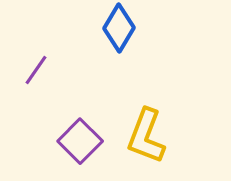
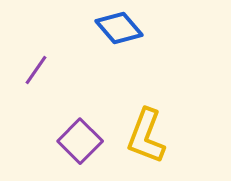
blue diamond: rotated 72 degrees counterclockwise
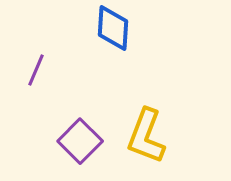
blue diamond: moved 6 px left; rotated 45 degrees clockwise
purple line: rotated 12 degrees counterclockwise
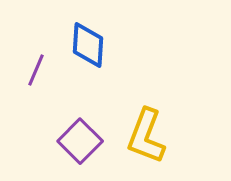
blue diamond: moved 25 px left, 17 px down
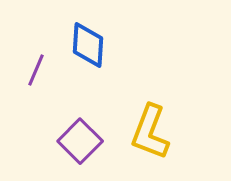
yellow L-shape: moved 4 px right, 4 px up
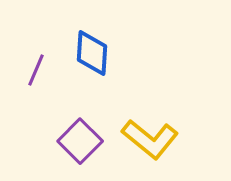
blue diamond: moved 4 px right, 8 px down
yellow L-shape: moved 7 px down; rotated 72 degrees counterclockwise
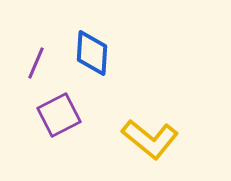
purple line: moved 7 px up
purple square: moved 21 px left, 26 px up; rotated 18 degrees clockwise
